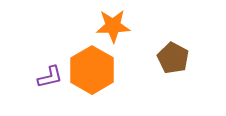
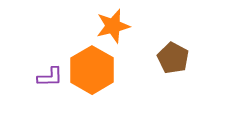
orange star: rotated 12 degrees counterclockwise
purple L-shape: rotated 12 degrees clockwise
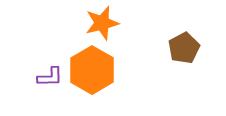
orange star: moved 11 px left, 3 px up
brown pentagon: moved 11 px right, 10 px up; rotated 16 degrees clockwise
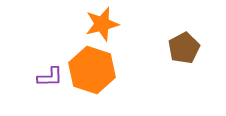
orange star: moved 1 px down
orange hexagon: rotated 12 degrees counterclockwise
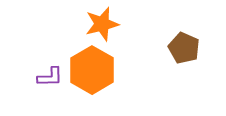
brown pentagon: rotated 20 degrees counterclockwise
orange hexagon: rotated 12 degrees clockwise
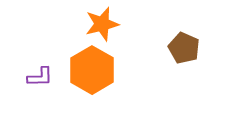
purple L-shape: moved 10 px left
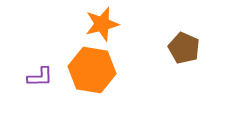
orange hexagon: rotated 21 degrees counterclockwise
